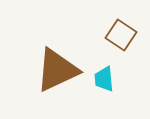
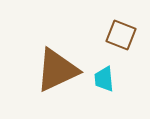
brown square: rotated 12 degrees counterclockwise
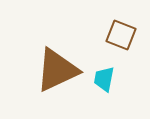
cyan trapezoid: rotated 16 degrees clockwise
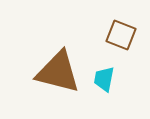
brown triangle: moved 1 px right, 2 px down; rotated 39 degrees clockwise
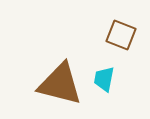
brown triangle: moved 2 px right, 12 px down
